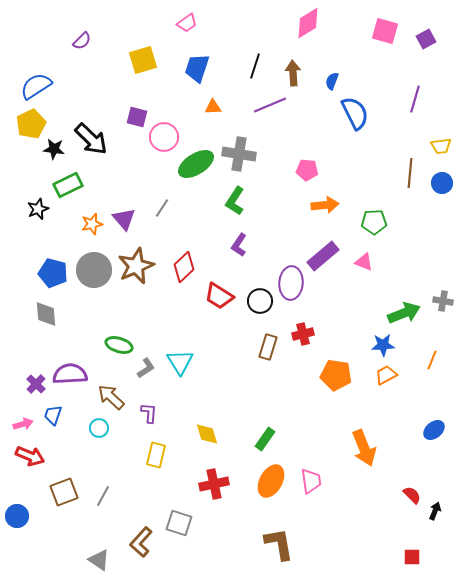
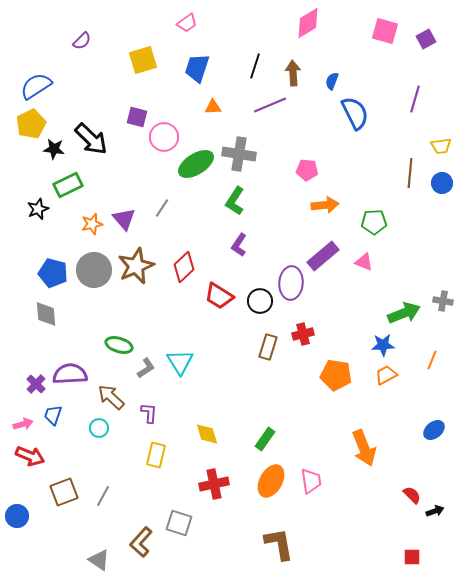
black arrow at (435, 511): rotated 48 degrees clockwise
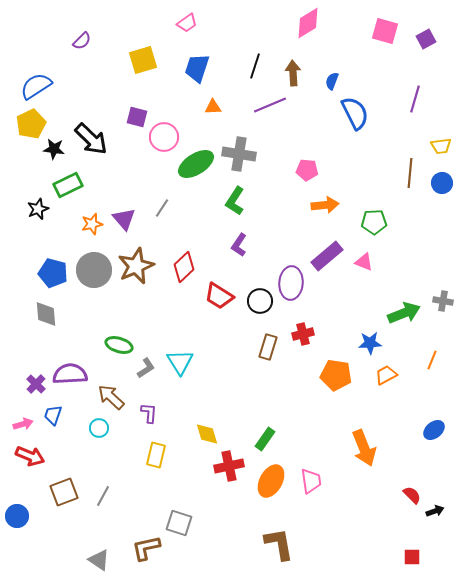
purple rectangle at (323, 256): moved 4 px right
blue star at (383, 345): moved 13 px left, 2 px up
red cross at (214, 484): moved 15 px right, 18 px up
brown L-shape at (141, 542): moved 5 px right, 6 px down; rotated 36 degrees clockwise
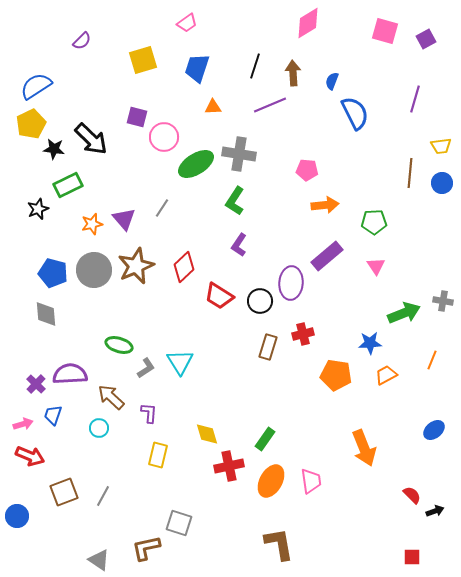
pink triangle at (364, 262): moved 12 px right, 4 px down; rotated 36 degrees clockwise
yellow rectangle at (156, 455): moved 2 px right
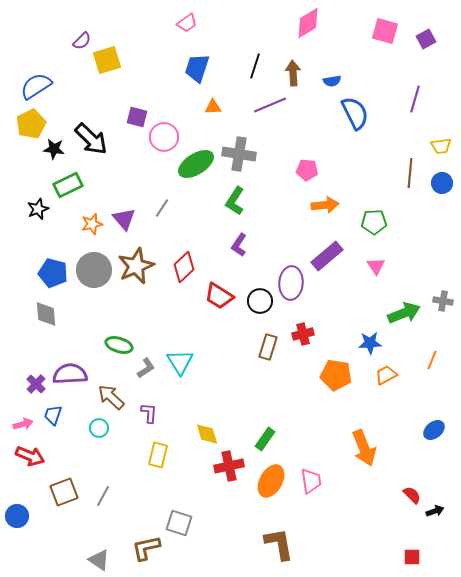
yellow square at (143, 60): moved 36 px left
blue semicircle at (332, 81): rotated 120 degrees counterclockwise
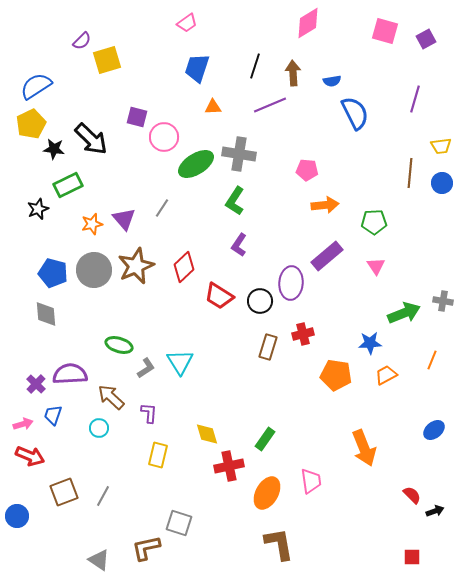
orange ellipse at (271, 481): moved 4 px left, 12 px down
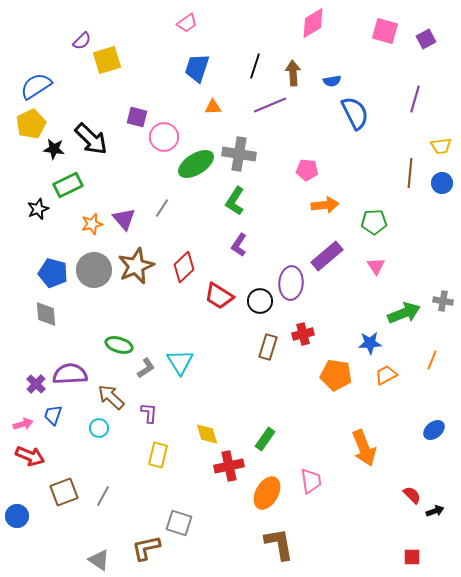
pink diamond at (308, 23): moved 5 px right
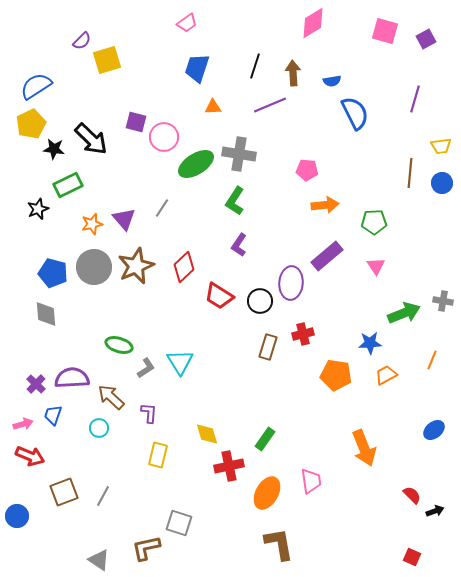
purple square at (137, 117): moved 1 px left, 5 px down
gray circle at (94, 270): moved 3 px up
purple semicircle at (70, 374): moved 2 px right, 4 px down
red square at (412, 557): rotated 24 degrees clockwise
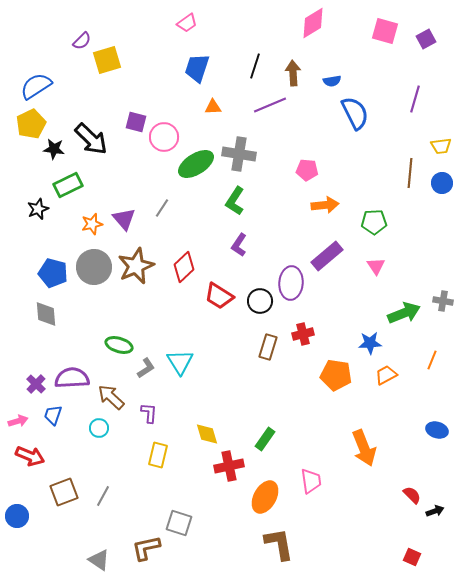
pink arrow at (23, 424): moved 5 px left, 3 px up
blue ellipse at (434, 430): moved 3 px right; rotated 55 degrees clockwise
orange ellipse at (267, 493): moved 2 px left, 4 px down
